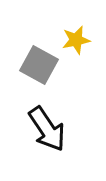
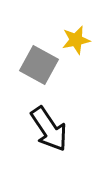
black arrow: moved 2 px right
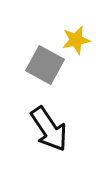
gray square: moved 6 px right
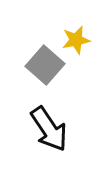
gray square: rotated 12 degrees clockwise
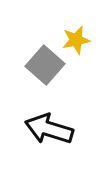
black arrow: rotated 141 degrees clockwise
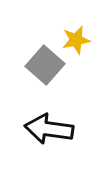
black arrow: rotated 9 degrees counterclockwise
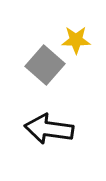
yellow star: rotated 12 degrees clockwise
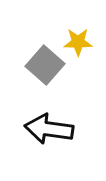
yellow star: moved 2 px right, 2 px down
